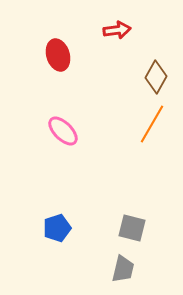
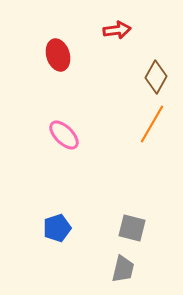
pink ellipse: moved 1 px right, 4 px down
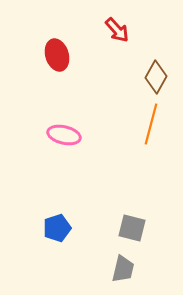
red arrow: rotated 56 degrees clockwise
red ellipse: moved 1 px left
orange line: moved 1 px left; rotated 15 degrees counterclockwise
pink ellipse: rotated 32 degrees counterclockwise
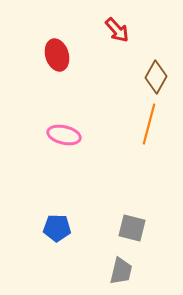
orange line: moved 2 px left
blue pentagon: rotated 20 degrees clockwise
gray trapezoid: moved 2 px left, 2 px down
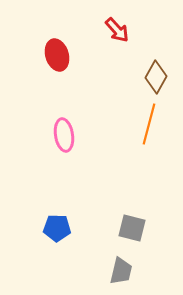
pink ellipse: rotated 68 degrees clockwise
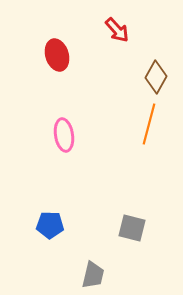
blue pentagon: moved 7 px left, 3 px up
gray trapezoid: moved 28 px left, 4 px down
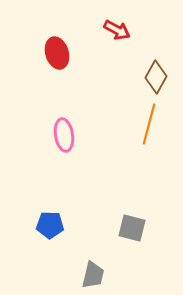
red arrow: rotated 20 degrees counterclockwise
red ellipse: moved 2 px up
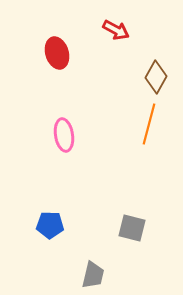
red arrow: moved 1 px left
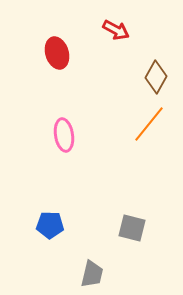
orange line: rotated 24 degrees clockwise
gray trapezoid: moved 1 px left, 1 px up
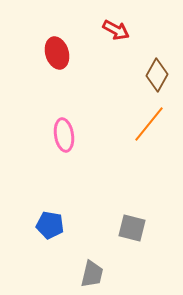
brown diamond: moved 1 px right, 2 px up
blue pentagon: rotated 8 degrees clockwise
